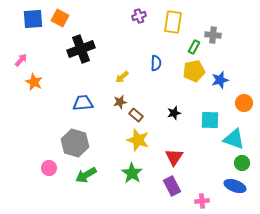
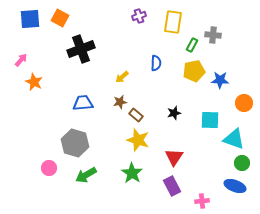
blue square: moved 3 px left
green rectangle: moved 2 px left, 2 px up
blue star: rotated 18 degrees clockwise
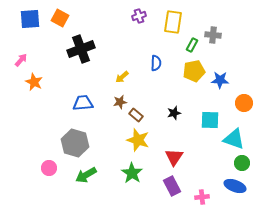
pink cross: moved 4 px up
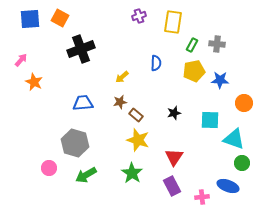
gray cross: moved 4 px right, 9 px down
blue ellipse: moved 7 px left
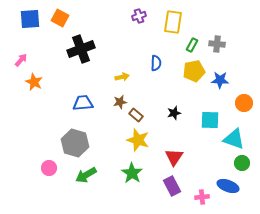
yellow arrow: rotated 152 degrees counterclockwise
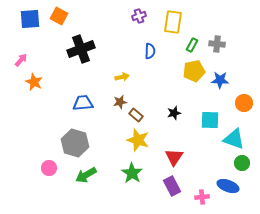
orange square: moved 1 px left, 2 px up
blue semicircle: moved 6 px left, 12 px up
